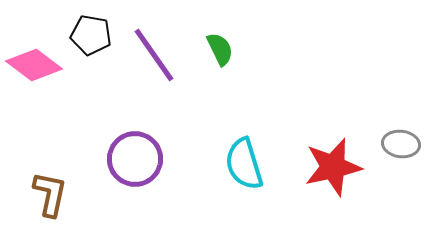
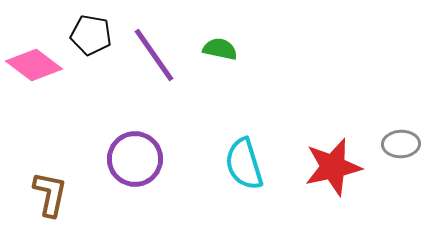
green semicircle: rotated 52 degrees counterclockwise
gray ellipse: rotated 9 degrees counterclockwise
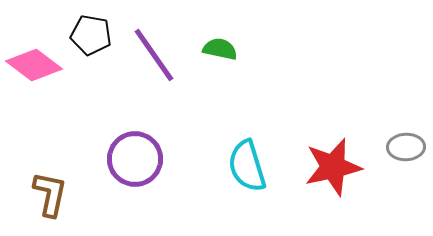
gray ellipse: moved 5 px right, 3 px down
cyan semicircle: moved 3 px right, 2 px down
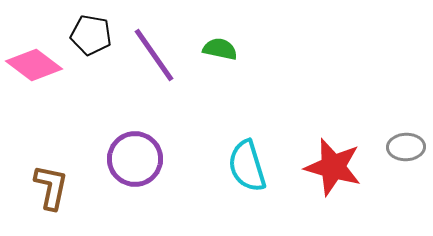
red star: rotated 28 degrees clockwise
brown L-shape: moved 1 px right, 7 px up
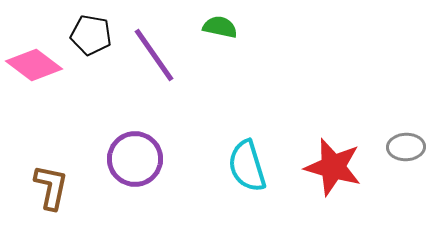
green semicircle: moved 22 px up
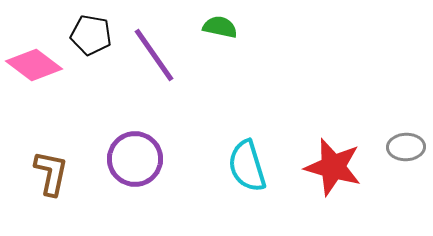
brown L-shape: moved 14 px up
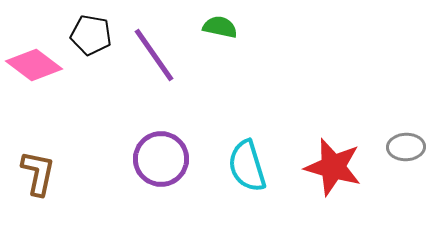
purple circle: moved 26 px right
brown L-shape: moved 13 px left
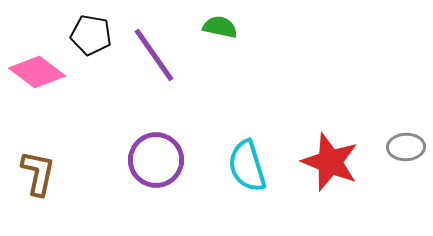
pink diamond: moved 3 px right, 7 px down
purple circle: moved 5 px left, 1 px down
red star: moved 3 px left, 5 px up; rotated 6 degrees clockwise
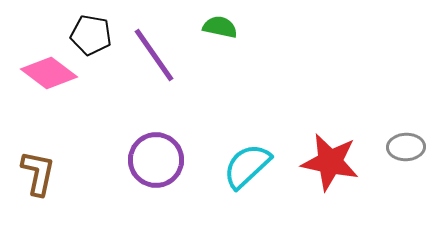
pink diamond: moved 12 px right, 1 px down
red star: rotated 10 degrees counterclockwise
cyan semicircle: rotated 64 degrees clockwise
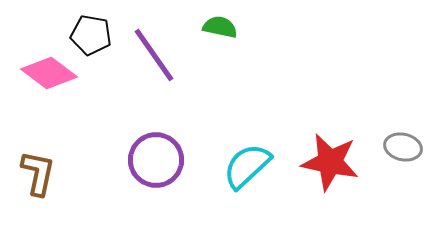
gray ellipse: moved 3 px left; rotated 15 degrees clockwise
